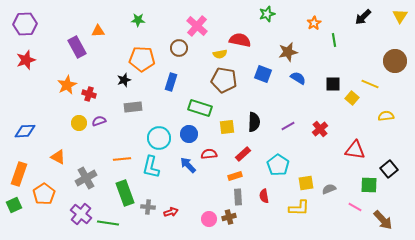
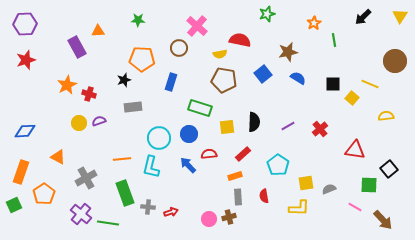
blue square at (263, 74): rotated 30 degrees clockwise
orange rectangle at (19, 174): moved 2 px right, 2 px up
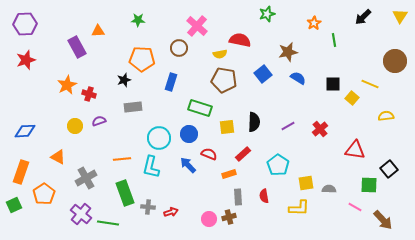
yellow circle at (79, 123): moved 4 px left, 3 px down
red semicircle at (209, 154): rotated 28 degrees clockwise
orange rectangle at (235, 176): moved 6 px left, 2 px up
gray semicircle at (329, 189): rotated 24 degrees clockwise
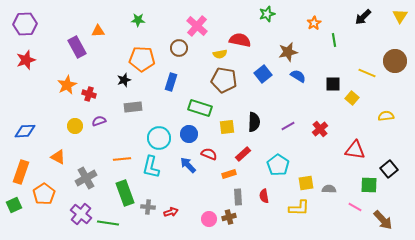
blue semicircle at (298, 78): moved 2 px up
yellow line at (370, 84): moved 3 px left, 11 px up
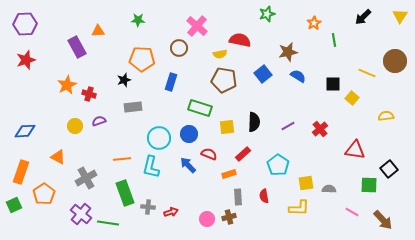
pink line at (355, 207): moved 3 px left, 5 px down
pink circle at (209, 219): moved 2 px left
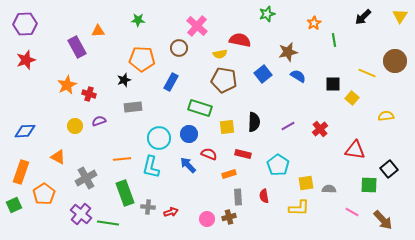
blue rectangle at (171, 82): rotated 12 degrees clockwise
red rectangle at (243, 154): rotated 56 degrees clockwise
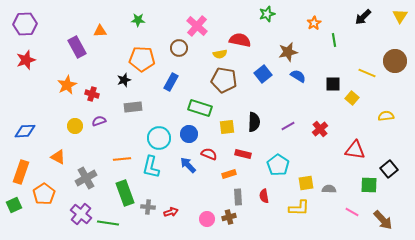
orange triangle at (98, 31): moved 2 px right
red cross at (89, 94): moved 3 px right
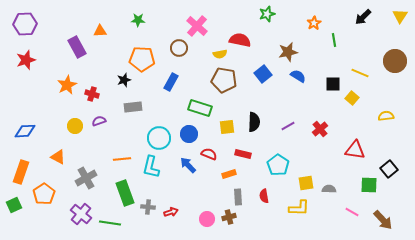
yellow line at (367, 73): moved 7 px left
green line at (108, 223): moved 2 px right
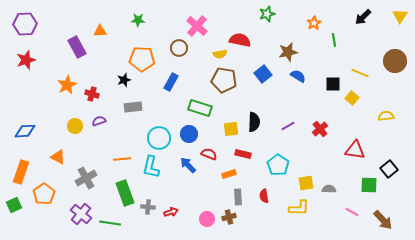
yellow square at (227, 127): moved 4 px right, 2 px down
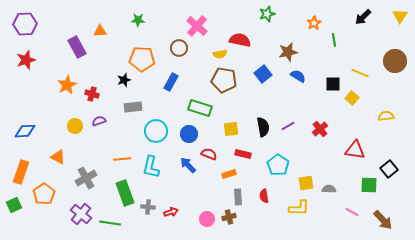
black semicircle at (254, 122): moved 9 px right, 5 px down; rotated 12 degrees counterclockwise
cyan circle at (159, 138): moved 3 px left, 7 px up
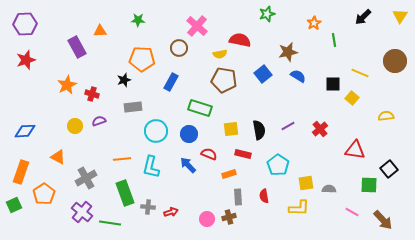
black semicircle at (263, 127): moved 4 px left, 3 px down
purple cross at (81, 214): moved 1 px right, 2 px up
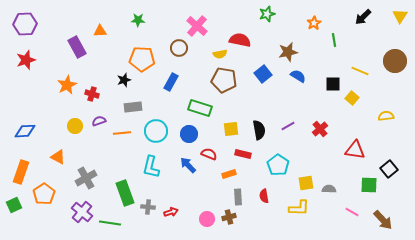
yellow line at (360, 73): moved 2 px up
orange line at (122, 159): moved 26 px up
